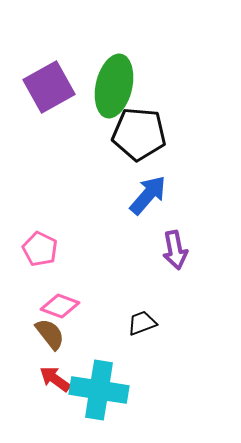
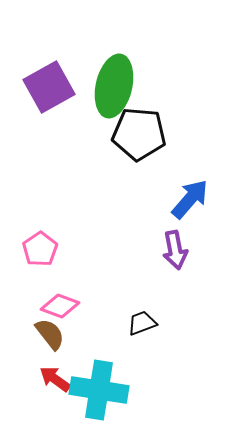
blue arrow: moved 42 px right, 4 px down
pink pentagon: rotated 12 degrees clockwise
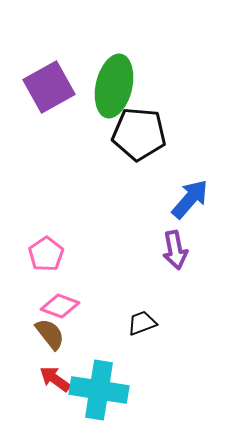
pink pentagon: moved 6 px right, 5 px down
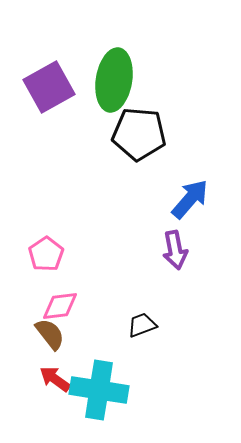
green ellipse: moved 6 px up; rotated 4 degrees counterclockwise
pink diamond: rotated 27 degrees counterclockwise
black trapezoid: moved 2 px down
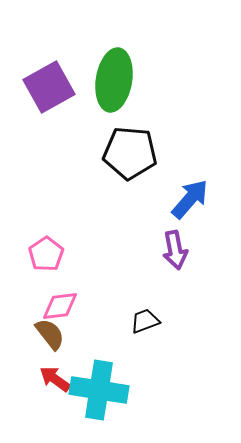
black pentagon: moved 9 px left, 19 px down
black trapezoid: moved 3 px right, 4 px up
